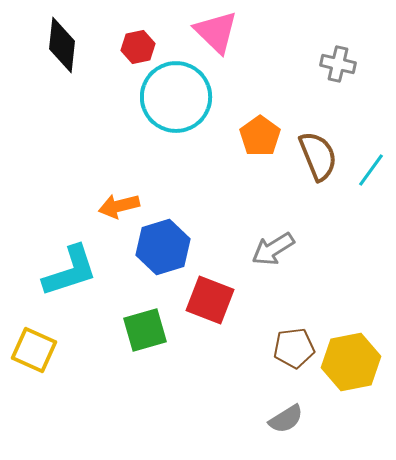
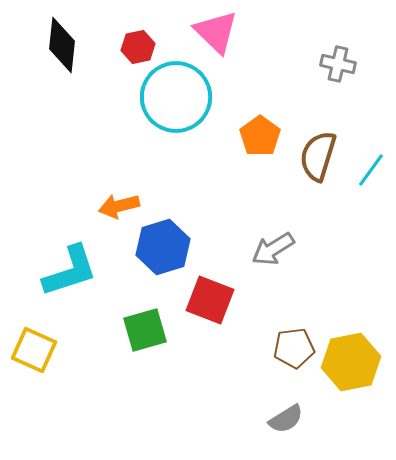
brown semicircle: rotated 141 degrees counterclockwise
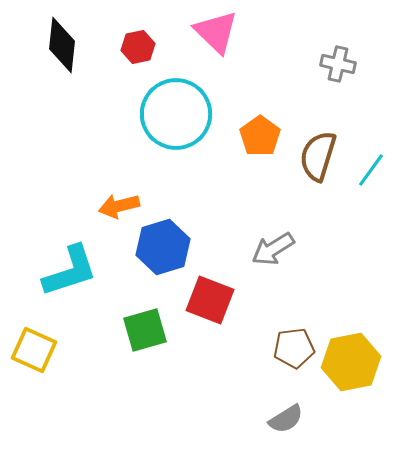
cyan circle: moved 17 px down
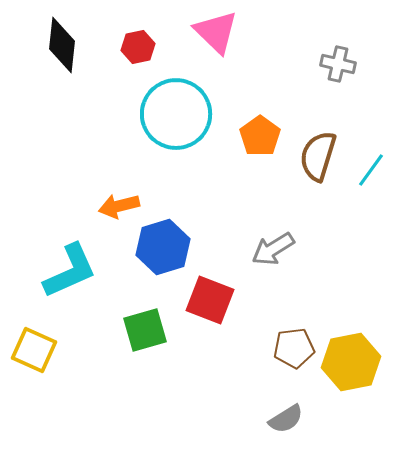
cyan L-shape: rotated 6 degrees counterclockwise
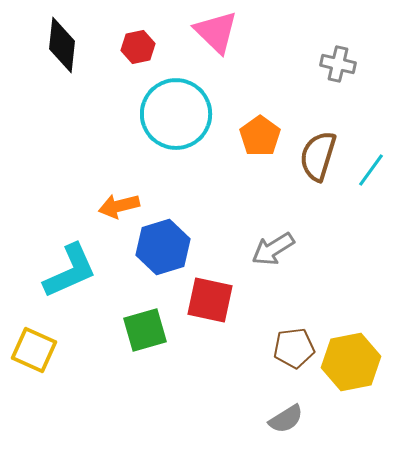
red square: rotated 9 degrees counterclockwise
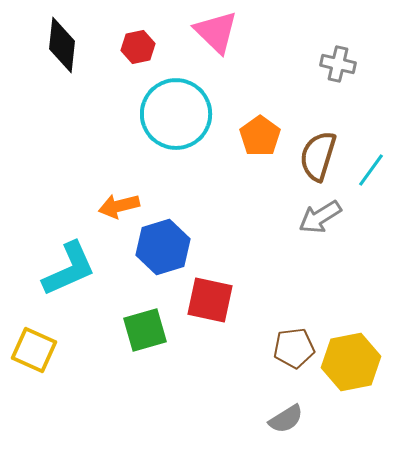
gray arrow: moved 47 px right, 32 px up
cyan L-shape: moved 1 px left, 2 px up
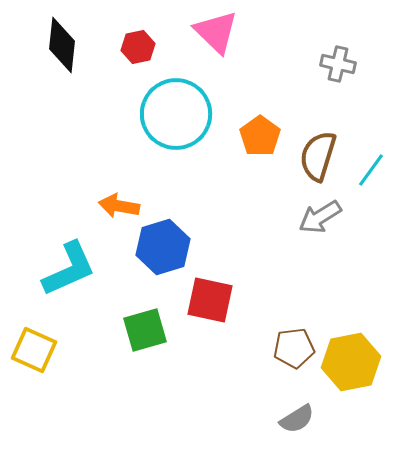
orange arrow: rotated 24 degrees clockwise
gray semicircle: moved 11 px right
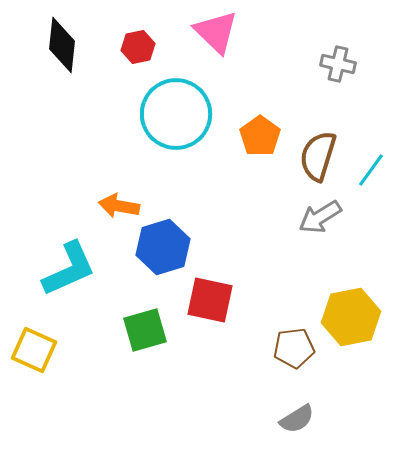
yellow hexagon: moved 45 px up
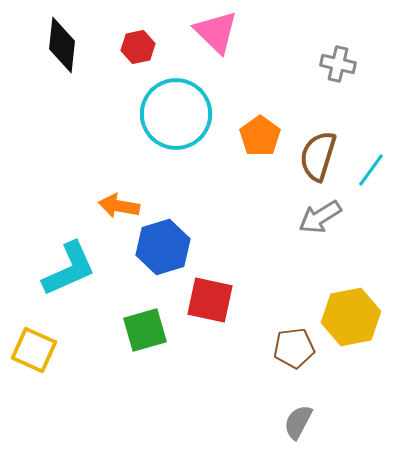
gray semicircle: moved 1 px right, 3 px down; rotated 150 degrees clockwise
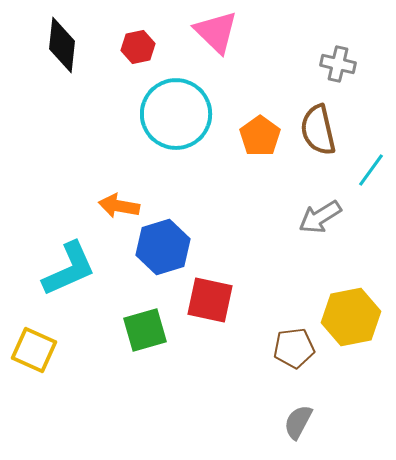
brown semicircle: moved 26 px up; rotated 30 degrees counterclockwise
